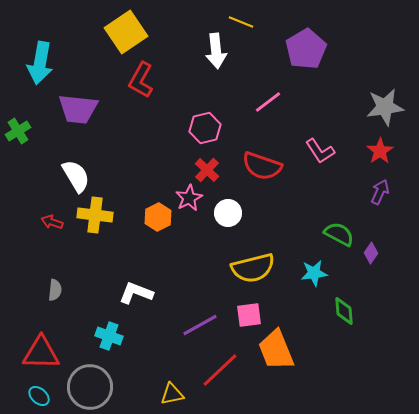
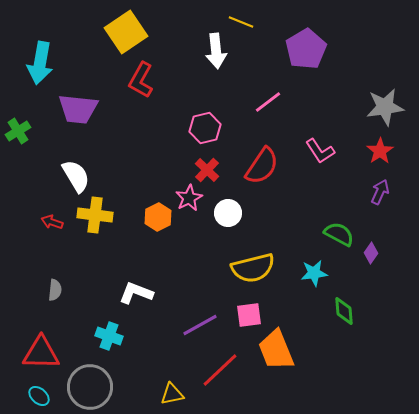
red semicircle: rotated 75 degrees counterclockwise
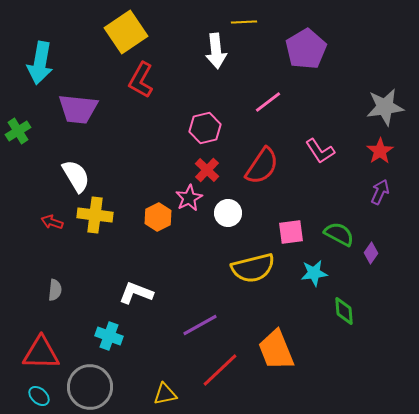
yellow line: moved 3 px right; rotated 25 degrees counterclockwise
pink square: moved 42 px right, 83 px up
yellow triangle: moved 7 px left
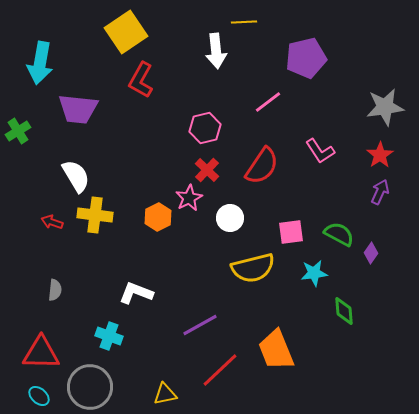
purple pentagon: moved 9 px down; rotated 18 degrees clockwise
red star: moved 4 px down
white circle: moved 2 px right, 5 px down
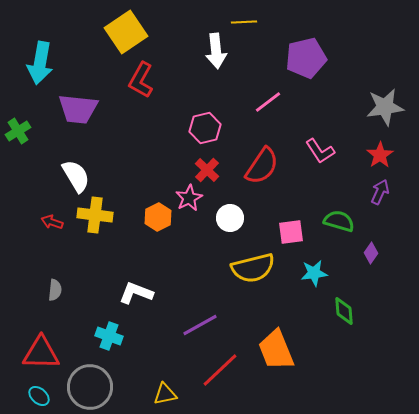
green semicircle: moved 13 px up; rotated 12 degrees counterclockwise
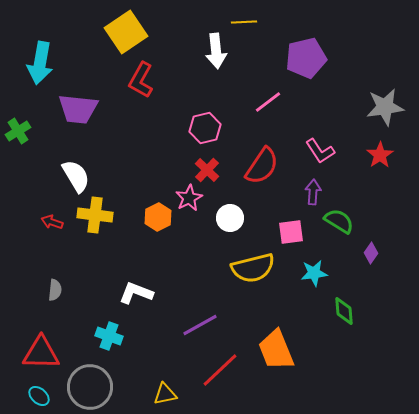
purple arrow: moved 67 px left; rotated 20 degrees counterclockwise
green semicircle: rotated 16 degrees clockwise
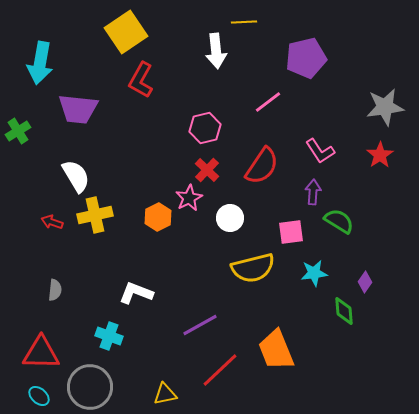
yellow cross: rotated 20 degrees counterclockwise
purple diamond: moved 6 px left, 29 px down
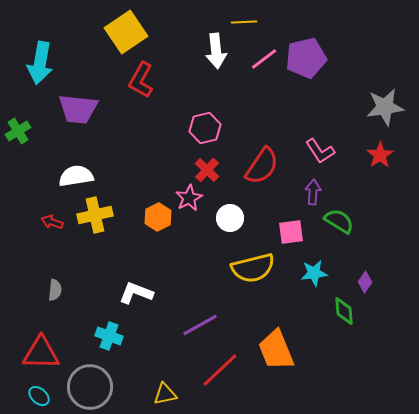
pink line: moved 4 px left, 43 px up
white semicircle: rotated 68 degrees counterclockwise
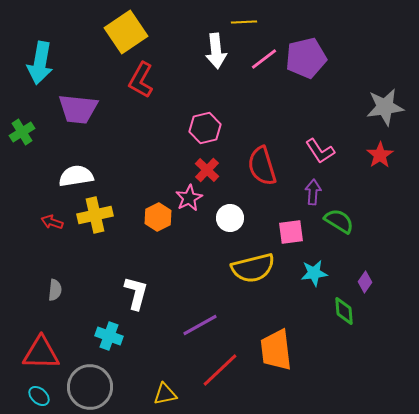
green cross: moved 4 px right, 1 px down
red semicircle: rotated 129 degrees clockwise
white L-shape: rotated 84 degrees clockwise
orange trapezoid: rotated 15 degrees clockwise
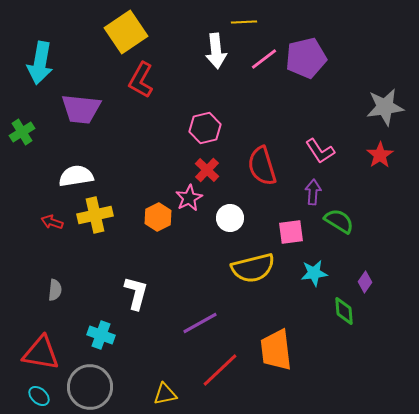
purple trapezoid: moved 3 px right
purple line: moved 2 px up
cyan cross: moved 8 px left, 1 px up
red triangle: rotated 9 degrees clockwise
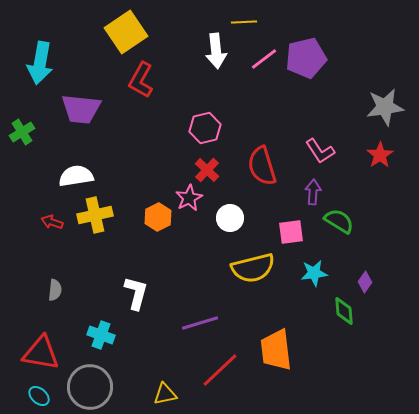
purple line: rotated 12 degrees clockwise
